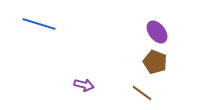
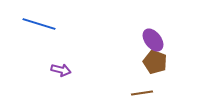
purple ellipse: moved 4 px left, 8 px down
purple arrow: moved 23 px left, 15 px up
brown line: rotated 45 degrees counterclockwise
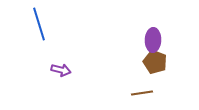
blue line: rotated 56 degrees clockwise
purple ellipse: rotated 40 degrees clockwise
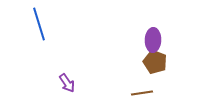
purple arrow: moved 6 px right, 13 px down; rotated 42 degrees clockwise
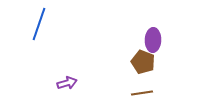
blue line: rotated 36 degrees clockwise
brown pentagon: moved 12 px left
purple arrow: rotated 72 degrees counterclockwise
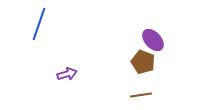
purple ellipse: rotated 45 degrees counterclockwise
purple arrow: moved 9 px up
brown line: moved 1 px left, 2 px down
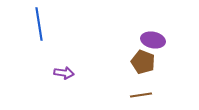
blue line: rotated 28 degrees counterclockwise
purple ellipse: rotated 35 degrees counterclockwise
purple arrow: moved 3 px left, 1 px up; rotated 24 degrees clockwise
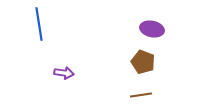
purple ellipse: moved 1 px left, 11 px up
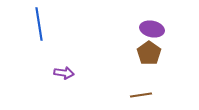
brown pentagon: moved 6 px right, 9 px up; rotated 15 degrees clockwise
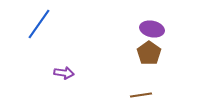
blue line: rotated 44 degrees clockwise
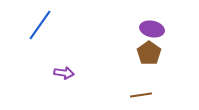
blue line: moved 1 px right, 1 px down
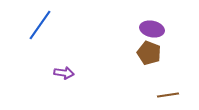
brown pentagon: rotated 15 degrees counterclockwise
brown line: moved 27 px right
